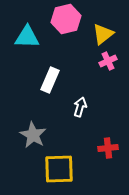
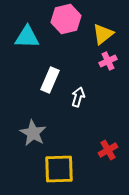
white arrow: moved 2 px left, 10 px up
gray star: moved 2 px up
red cross: moved 2 px down; rotated 24 degrees counterclockwise
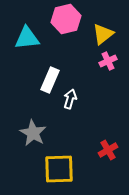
cyan triangle: moved 1 px down; rotated 8 degrees counterclockwise
white arrow: moved 8 px left, 2 px down
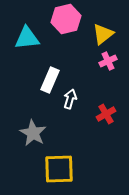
red cross: moved 2 px left, 36 px up
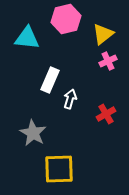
cyan triangle: rotated 12 degrees clockwise
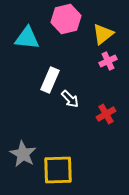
white arrow: rotated 120 degrees clockwise
gray star: moved 10 px left, 21 px down
yellow square: moved 1 px left, 1 px down
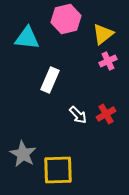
white arrow: moved 8 px right, 16 px down
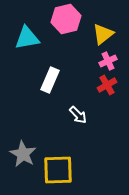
cyan triangle: rotated 16 degrees counterclockwise
red cross: moved 1 px right, 29 px up
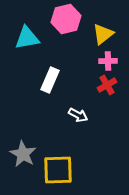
pink cross: rotated 24 degrees clockwise
white arrow: rotated 18 degrees counterclockwise
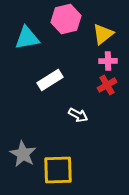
white rectangle: rotated 35 degrees clockwise
